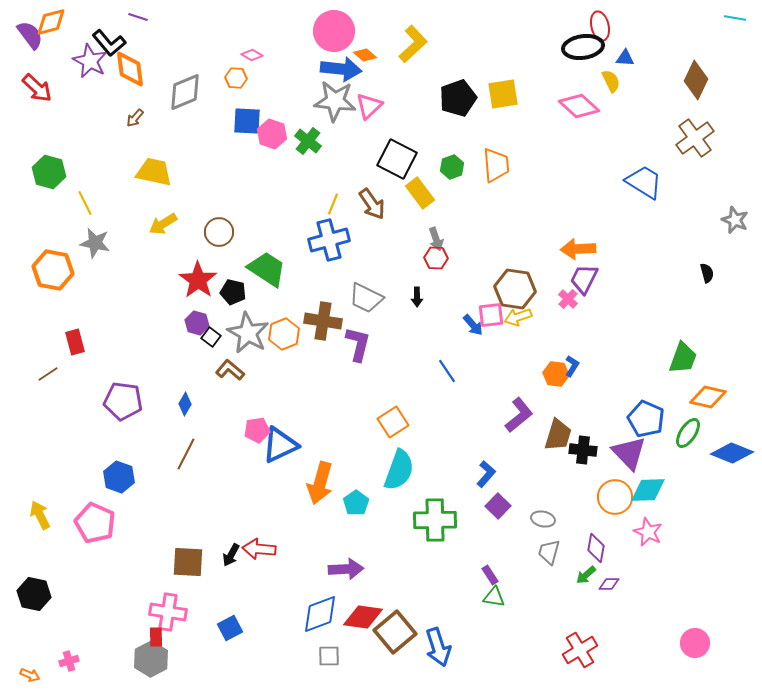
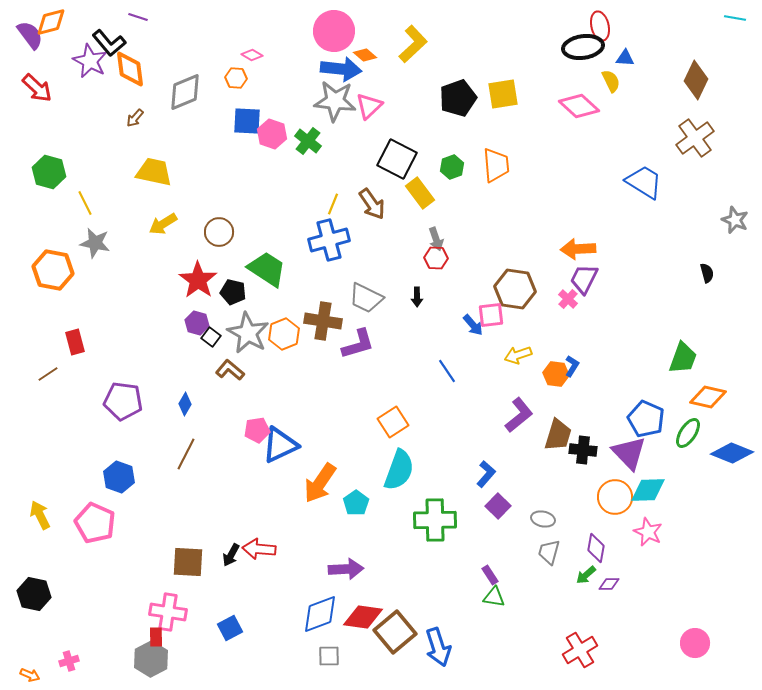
yellow arrow at (518, 317): moved 38 px down
purple L-shape at (358, 344): rotated 60 degrees clockwise
orange arrow at (320, 483): rotated 18 degrees clockwise
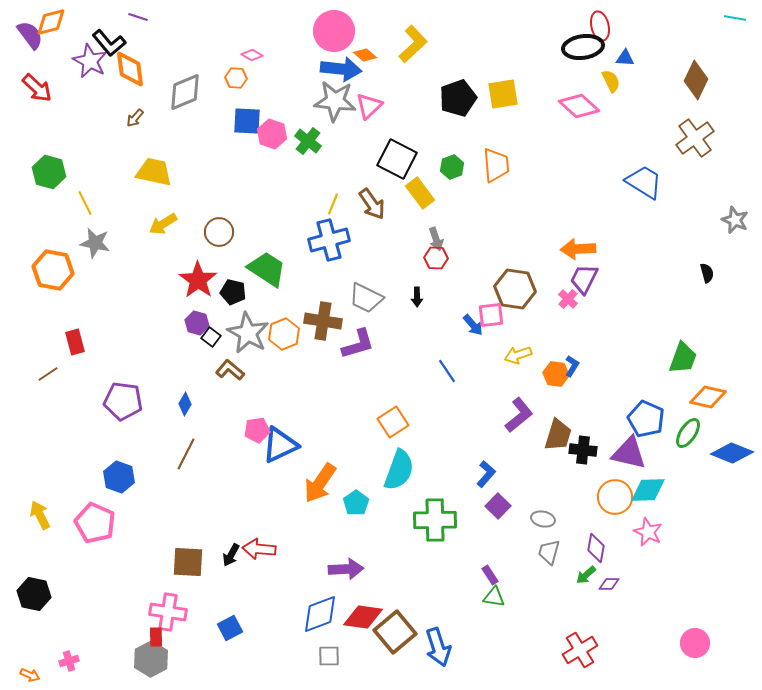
purple triangle at (629, 453): rotated 33 degrees counterclockwise
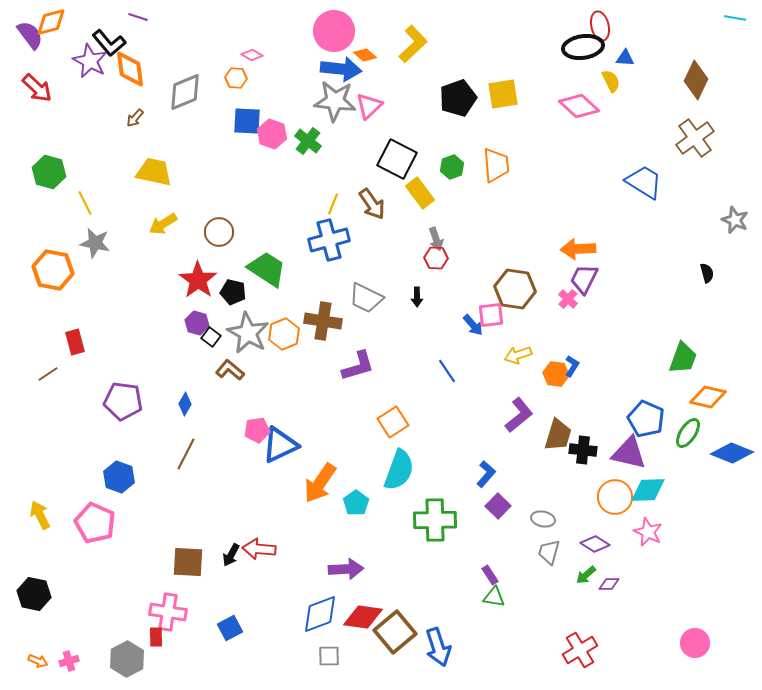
purple L-shape at (358, 344): moved 22 px down
purple diamond at (596, 548): moved 1 px left, 4 px up; rotated 68 degrees counterclockwise
gray hexagon at (151, 659): moved 24 px left
orange arrow at (30, 675): moved 8 px right, 14 px up
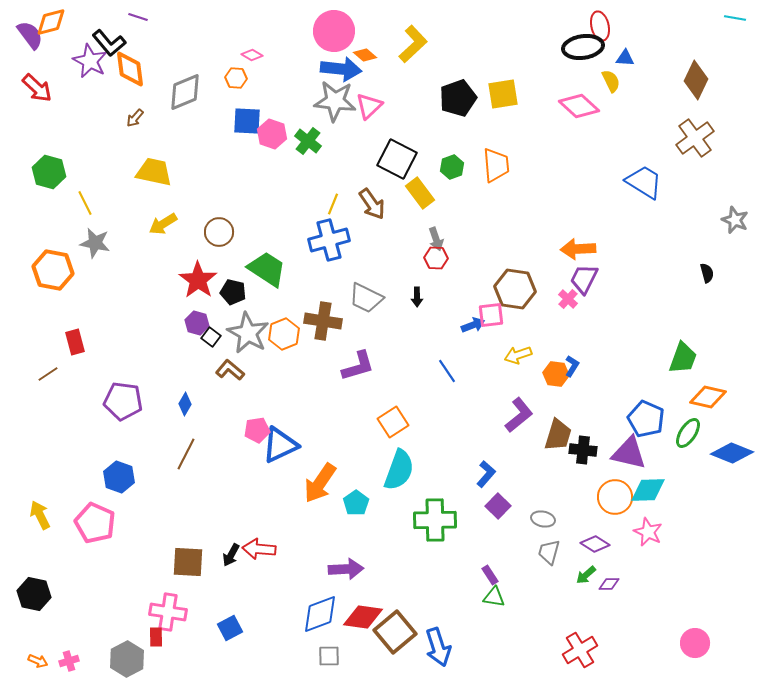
blue arrow at (473, 325): rotated 70 degrees counterclockwise
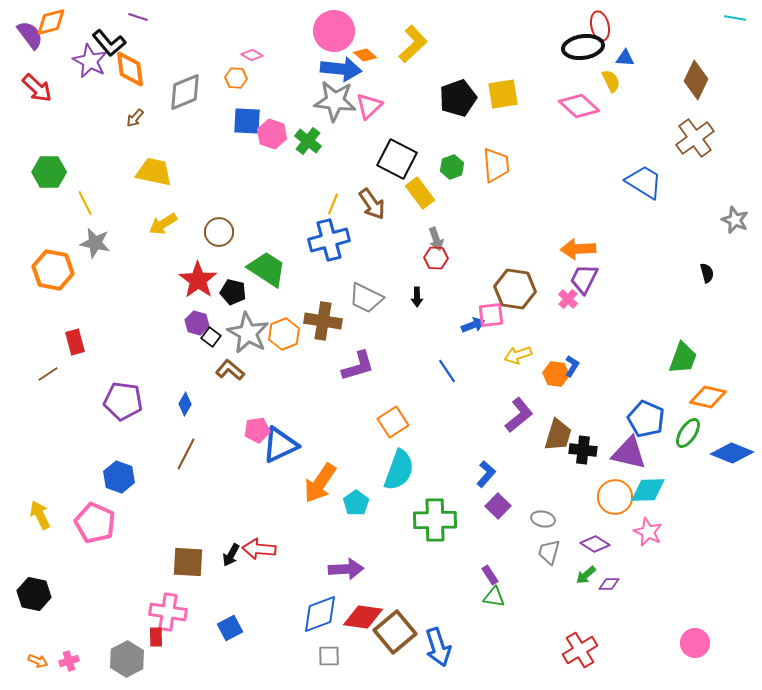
green hexagon at (49, 172): rotated 16 degrees counterclockwise
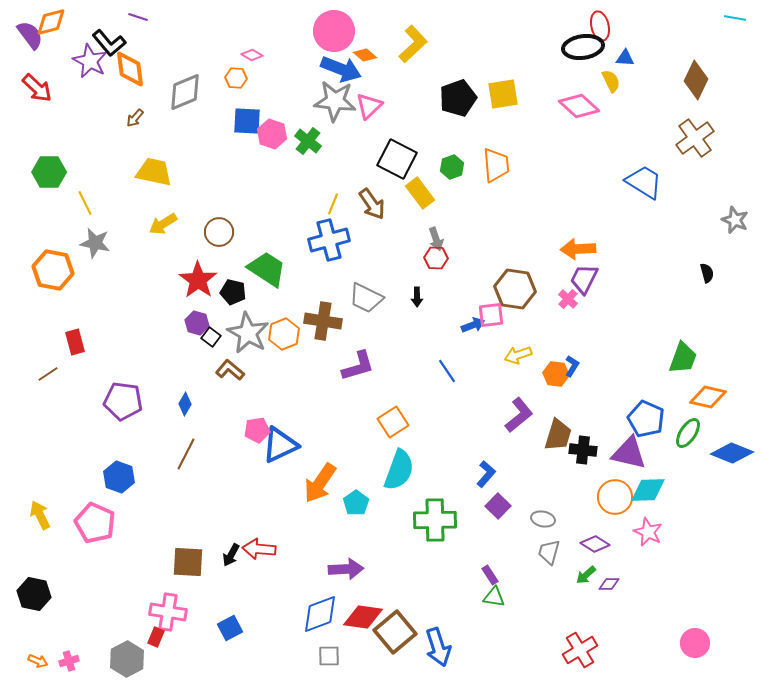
blue arrow at (341, 69): rotated 15 degrees clockwise
red rectangle at (156, 637): rotated 24 degrees clockwise
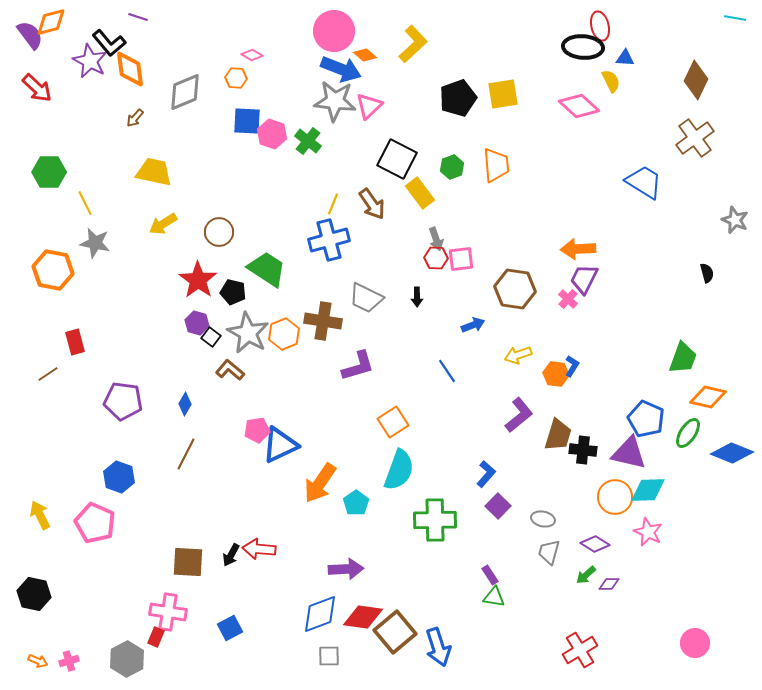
black ellipse at (583, 47): rotated 12 degrees clockwise
pink square at (491, 315): moved 30 px left, 56 px up
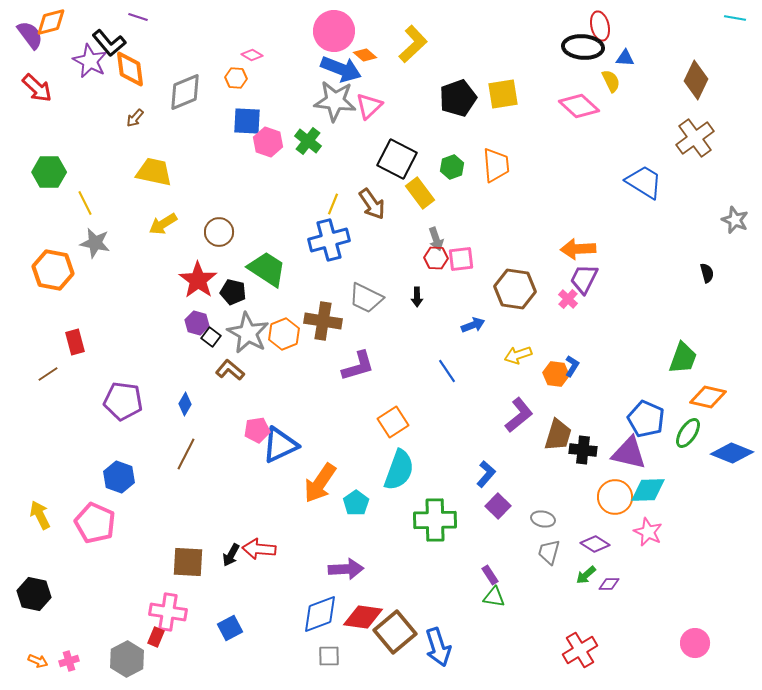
pink hexagon at (272, 134): moved 4 px left, 8 px down
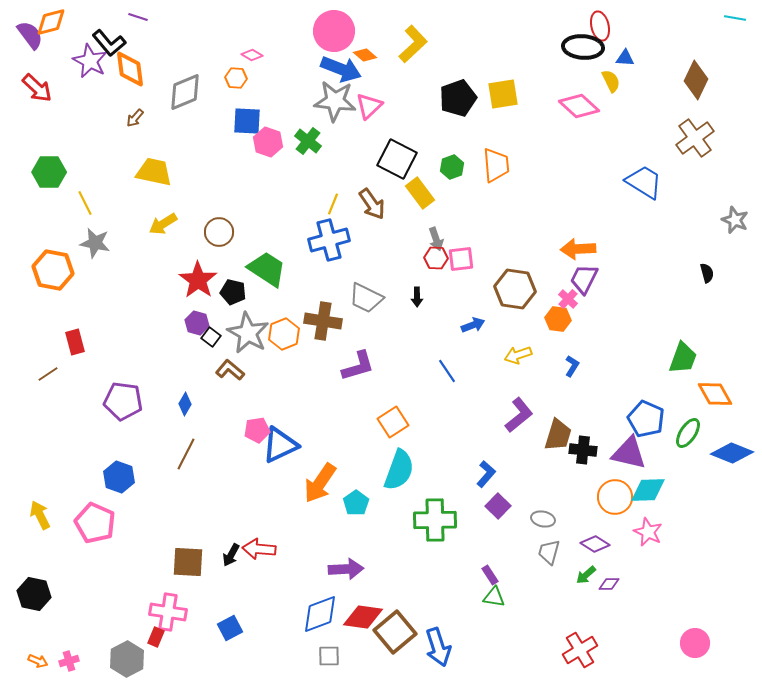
orange hexagon at (556, 374): moved 2 px right, 55 px up
orange diamond at (708, 397): moved 7 px right, 3 px up; rotated 48 degrees clockwise
